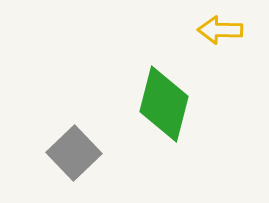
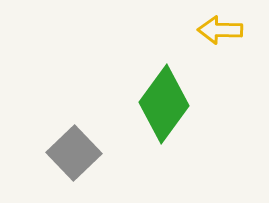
green diamond: rotated 22 degrees clockwise
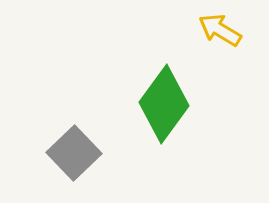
yellow arrow: rotated 30 degrees clockwise
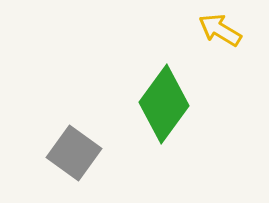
gray square: rotated 10 degrees counterclockwise
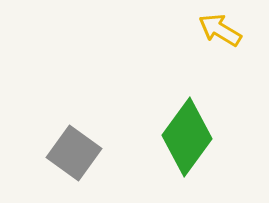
green diamond: moved 23 px right, 33 px down
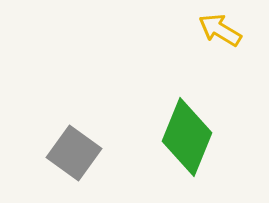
green diamond: rotated 14 degrees counterclockwise
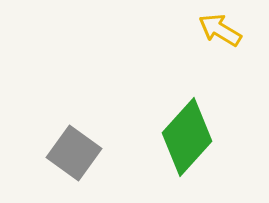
green diamond: rotated 20 degrees clockwise
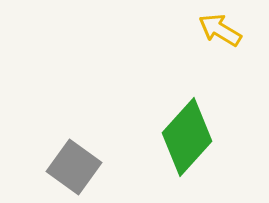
gray square: moved 14 px down
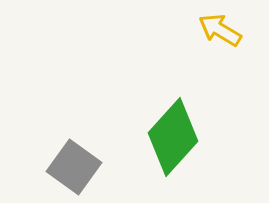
green diamond: moved 14 px left
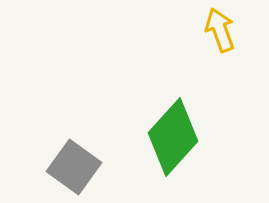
yellow arrow: rotated 39 degrees clockwise
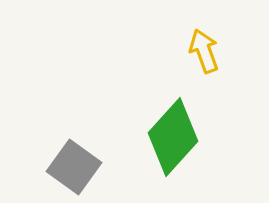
yellow arrow: moved 16 px left, 21 px down
